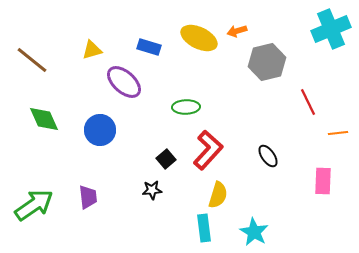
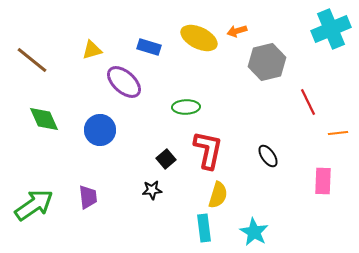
red L-shape: rotated 30 degrees counterclockwise
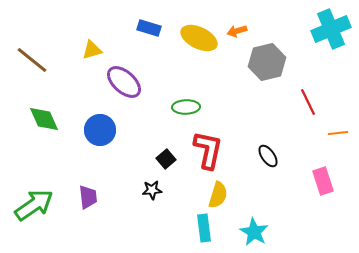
blue rectangle: moved 19 px up
pink rectangle: rotated 20 degrees counterclockwise
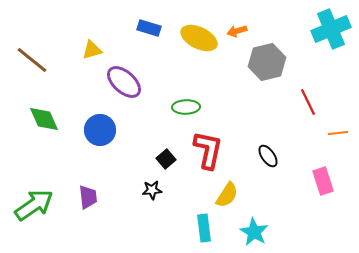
yellow semicircle: moved 9 px right; rotated 16 degrees clockwise
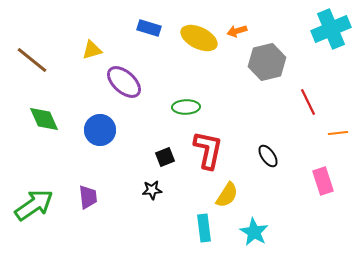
black square: moved 1 px left, 2 px up; rotated 18 degrees clockwise
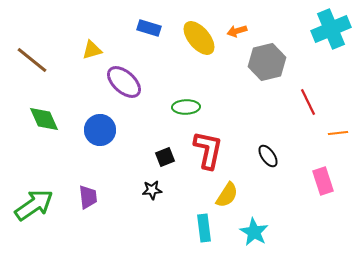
yellow ellipse: rotated 24 degrees clockwise
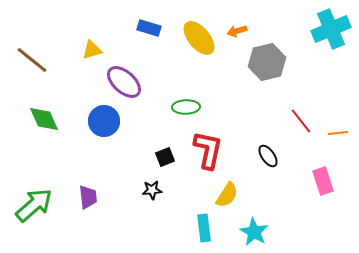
red line: moved 7 px left, 19 px down; rotated 12 degrees counterclockwise
blue circle: moved 4 px right, 9 px up
green arrow: rotated 6 degrees counterclockwise
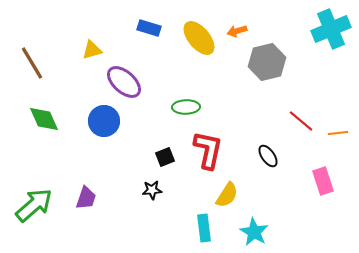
brown line: moved 3 px down; rotated 20 degrees clockwise
red line: rotated 12 degrees counterclockwise
purple trapezoid: moved 2 px left, 1 px down; rotated 25 degrees clockwise
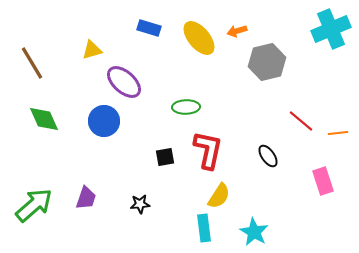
black square: rotated 12 degrees clockwise
black star: moved 12 px left, 14 px down
yellow semicircle: moved 8 px left, 1 px down
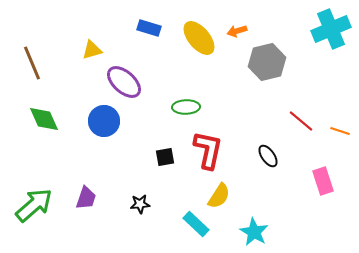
brown line: rotated 8 degrees clockwise
orange line: moved 2 px right, 2 px up; rotated 24 degrees clockwise
cyan rectangle: moved 8 px left, 4 px up; rotated 40 degrees counterclockwise
